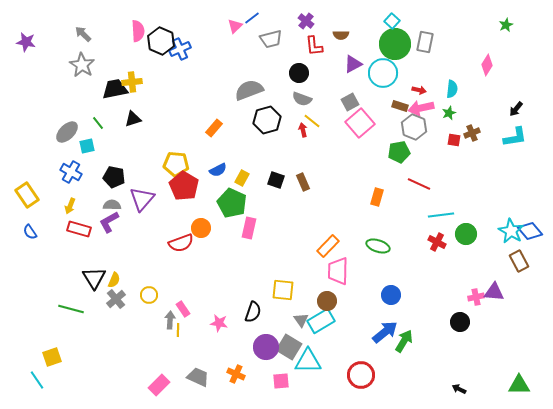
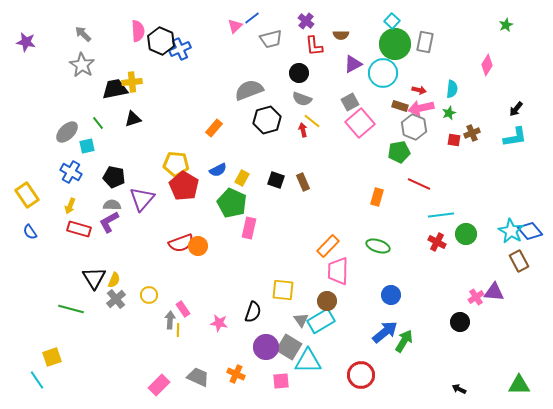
orange circle at (201, 228): moved 3 px left, 18 px down
pink cross at (476, 297): rotated 21 degrees counterclockwise
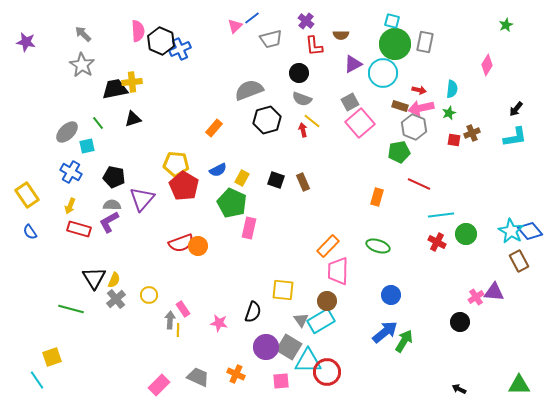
cyan square at (392, 21): rotated 28 degrees counterclockwise
red circle at (361, 375): moved 34 px left, 3 px up
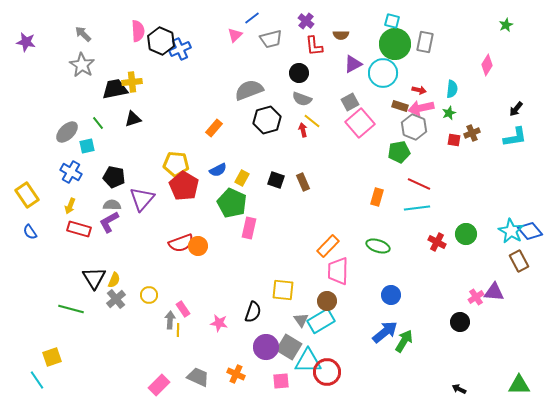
pink triangle at (235, 26): moved 9 px down
cyan line at (441, 215): moved 24 px left, 7 px up
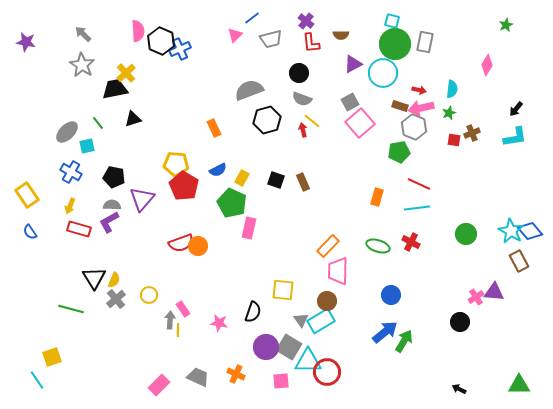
red L-shape at (314, 46): moved 3 px left, 3 px up
yellow cross at (132, 82): moved 6 px left, 9 px up; rotated 36 degrees counterclockwise
orange rectangle at (214, 128): rotated 66 degrees counterclockwise
red cross at (437, 242): moved 26 px left
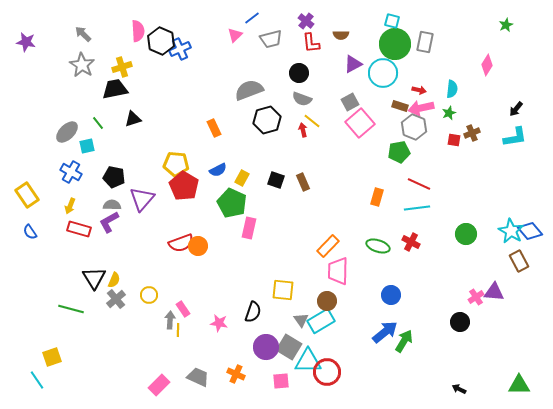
yellow cross at (126, 73): moved 4 px left, 6 px up; rotated 24 degrees clockwise
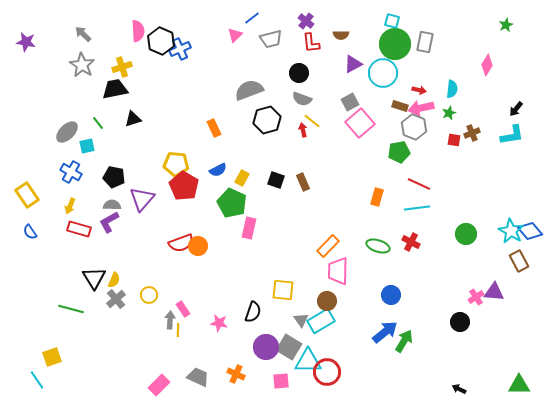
cyan L-shape at (515, 137): moved 3 px left, 2 px up
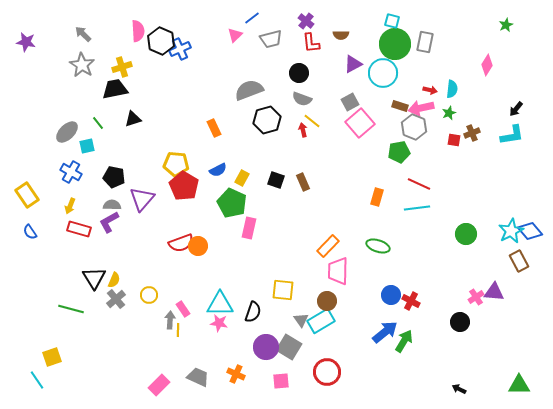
red arrow at (419, 90): moved 11 px right
cyan star at (511, 231): rotated 15 degrees clockwise
red cross at (411, 242): moved 59 px down
cyan triangle at (308, 361): moved 88 px left, 57 px up
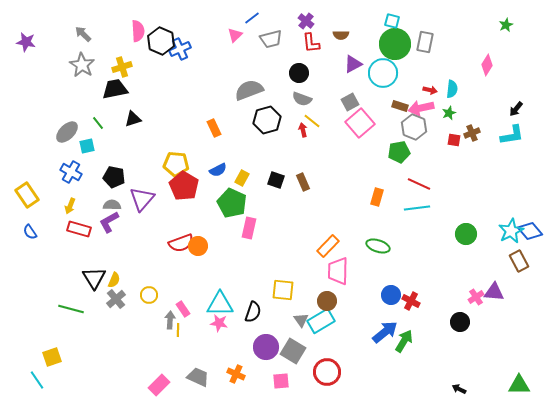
gray square at (289, 347): moved 4 px right, 4 px down
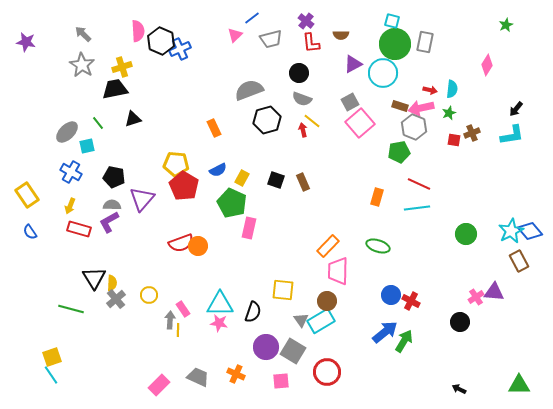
yellow semicircle at (114, 280): moved 2 px left, 3 px down; rotated 21 degrees counterclockwise
cyan line at (37, 380): moved 14 px right, 5 px up
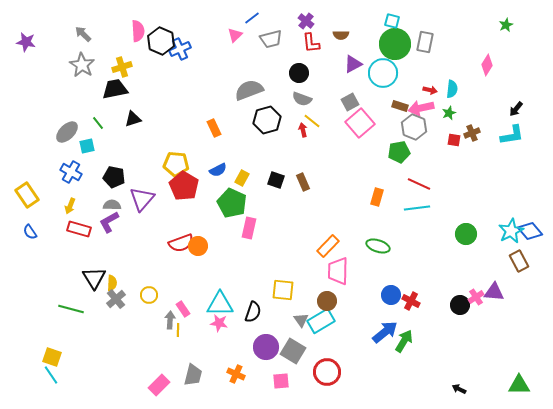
black circle at (460, 322): moved 17 px up
yellow square at (52, 357): rotated 36 degrees clockwise
gray trapezoid at (198, 377): moved 5 px left, 2 px up; rotated 80 degrees clockwise
